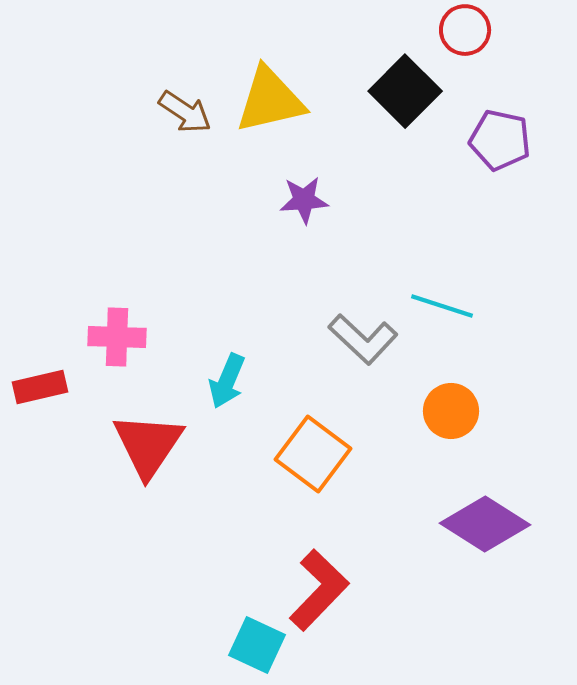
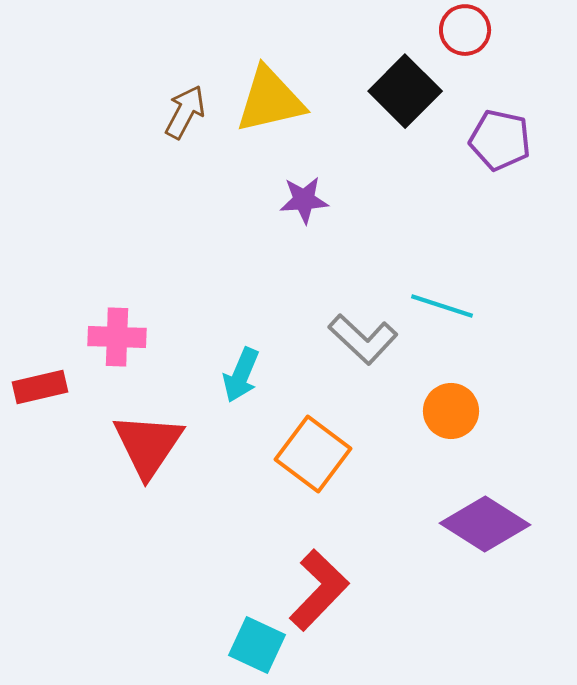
brown arrow: rotated 96 degrees counterclockwise
cyan arrow: moved 14 px right, 6 px up
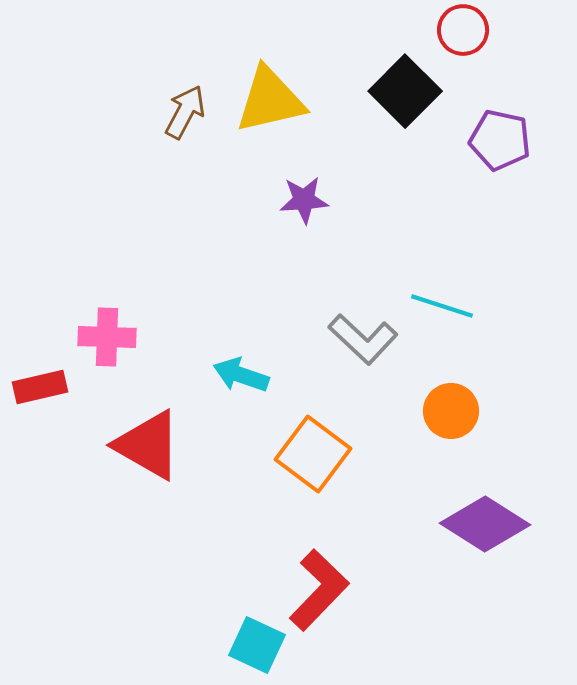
red circle: moved 2 px left
pink cross: moved 10 px left
cyan arrow: rotated 86 degrees clockwise
red triangle: rotated 34 degrees counterclockwise
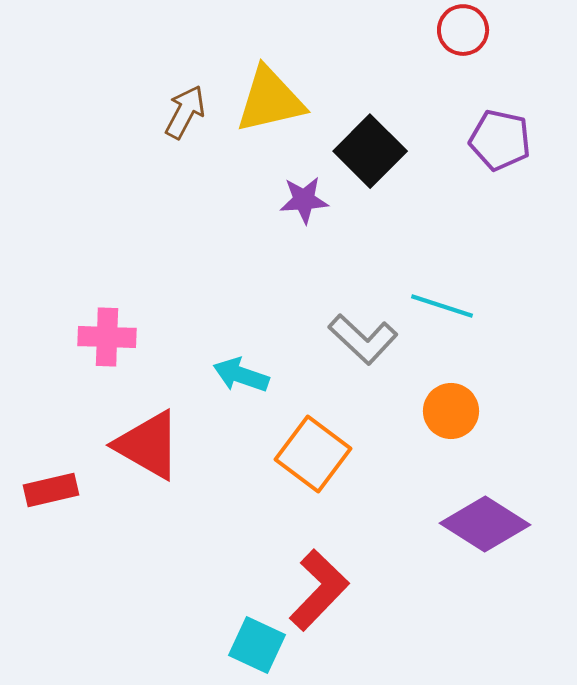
black square: moved 35 px left, 60 px down
red rectangle: moved 11 px right, 103 px down
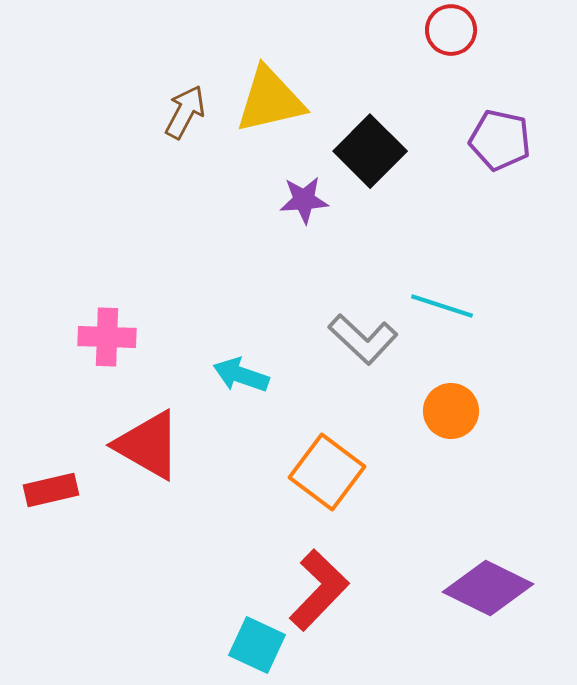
red circle: moved 12 px left
orange square: moved 14 px right, 18 px down
purple diamond: moved 3 px right, 64 px down; rotated 6 degrees counterclockwise
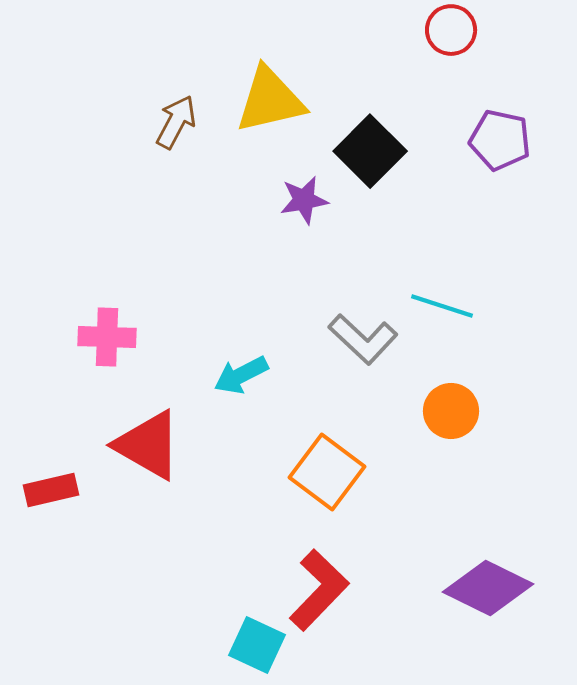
brown arrow: moved 9 px left, 10 px down
purple star: rotated 6 degrees counterclockwise
cyan arrow: rotated 46 degrees counterclockwise
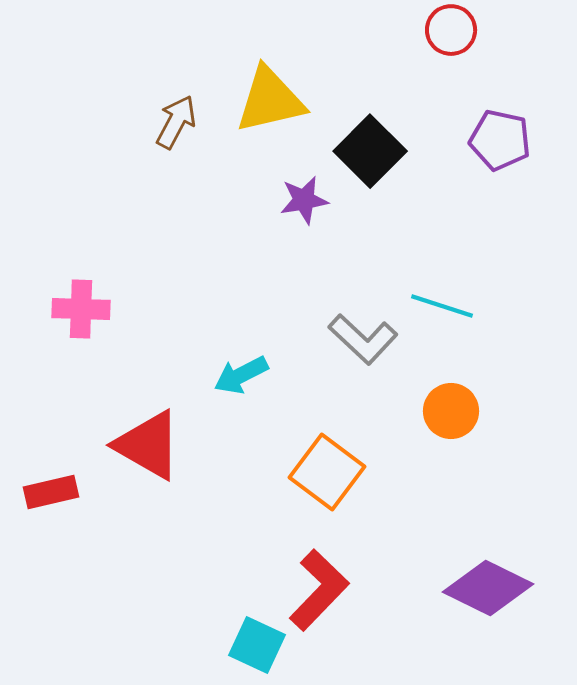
pink cross: moved 26 px left, 28 px up
red rectangle: moved 2 px down
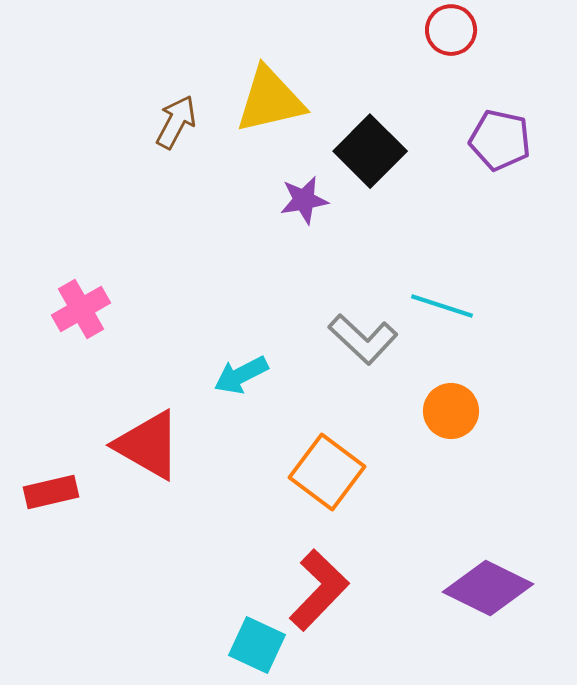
pink cross: rotated 32 degrees counterclockwise
